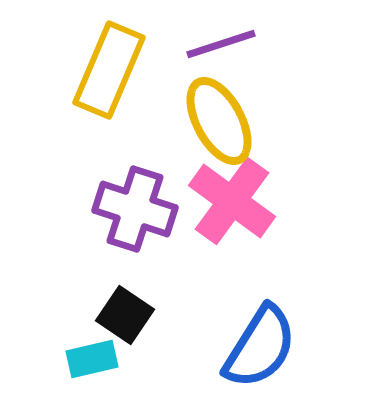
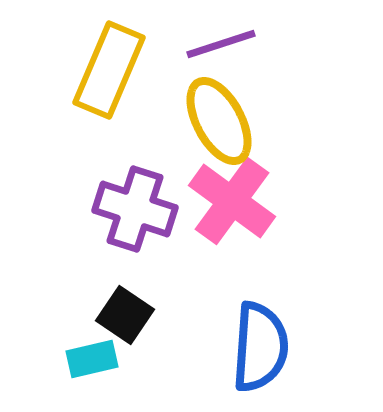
blue semicircle: rotated 28 degrees counterclockwise
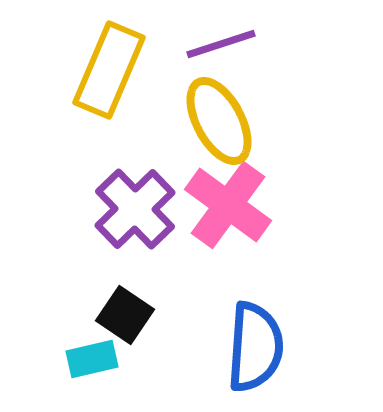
pink cross: moved 4 px left, 4 px down
purple cross: rotated 28 degrees clockwise
blue semicircle: moved 5 px left
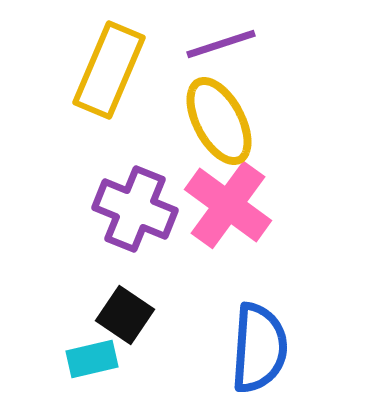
purple cross: rotated 24 degrees counterclockwise
blue semicircle: moved 4 px right, 1 px down
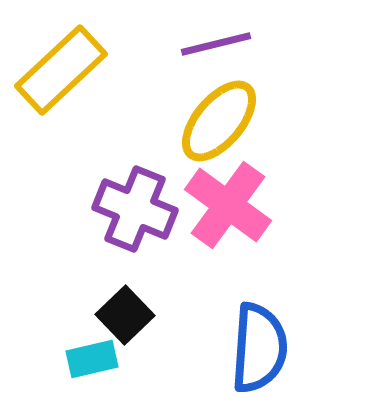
purple line: moved 5 px left; rotated 4 degrees clockwise
yellow rectangle: moved 48 px left; rotated 24 degrees clockwise
yellow ellipse: rotated 68 degrees clockwise
black square: rotated 12 degrees clockwise
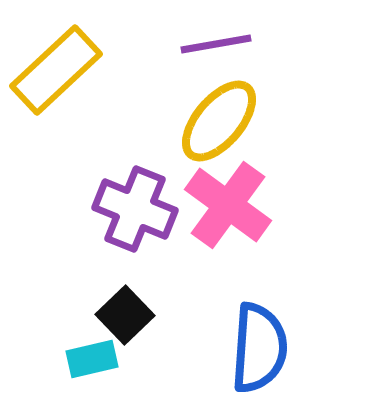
purple line: rotated 4 degrees clockwise
yellow rectangle: moved 5 px left
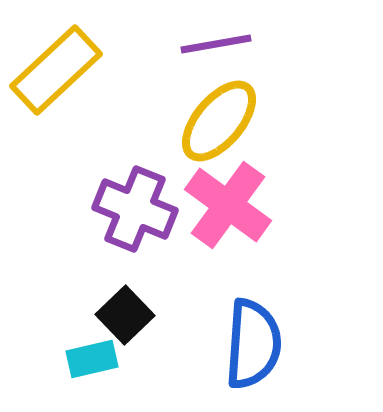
blue semicircle: moved 6 px left, 4 px up
